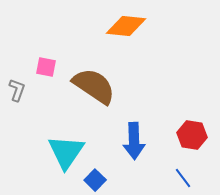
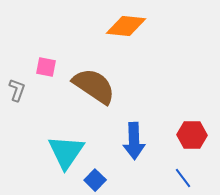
red hexagon: rotated 8 degrees counterclockwise
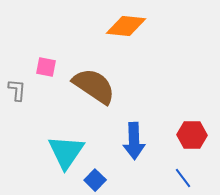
gray L-shape: rotated 15 degrees counterclockwise
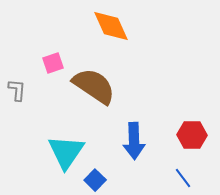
orange diamond: moved 15 px left; rotated 60 degrees clockwise
pink square: moved 7 px right, 4 px up; rotated 30 degrees counterclockwise
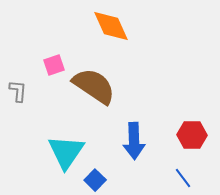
pink square: moved 1 px right, 2 px down
gray L-shape: moved 1 px right, 1 px down
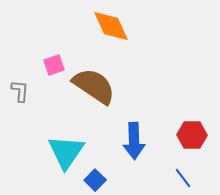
gray L-shape: moved 2 px right
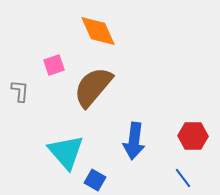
orange diamond: moved 13 px left, 5 px down
brown semicircle: moved 1 px left, 1 px down; rotated 84 degrees counterclockwise
red hexagon: moved 1 px right, 1 px down
blue arrow: rotated 9 degrees clockwise
cyan triangle: rotated 15 degrees counterclockwise
blue square: rotated 15 degrees counterclockwise
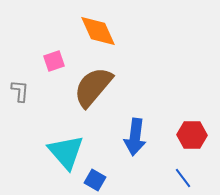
pink square: moved 4 px up
red hexagon: moved 1 px left, 1 px up
blue arrow: moved 1 px right, 4 px up
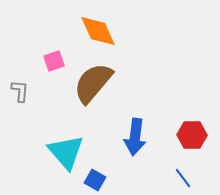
brown semicircle: moved 4 px up
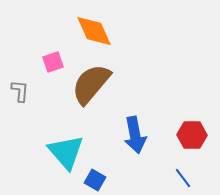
orange diamond: moved 4 px left
pink square: moved 1 px left, 1 px down
brown semicircle: moved 2 px left, 1 px down
blue arrow: moved 2 px up; rotated 18 degrees counterclockwise
